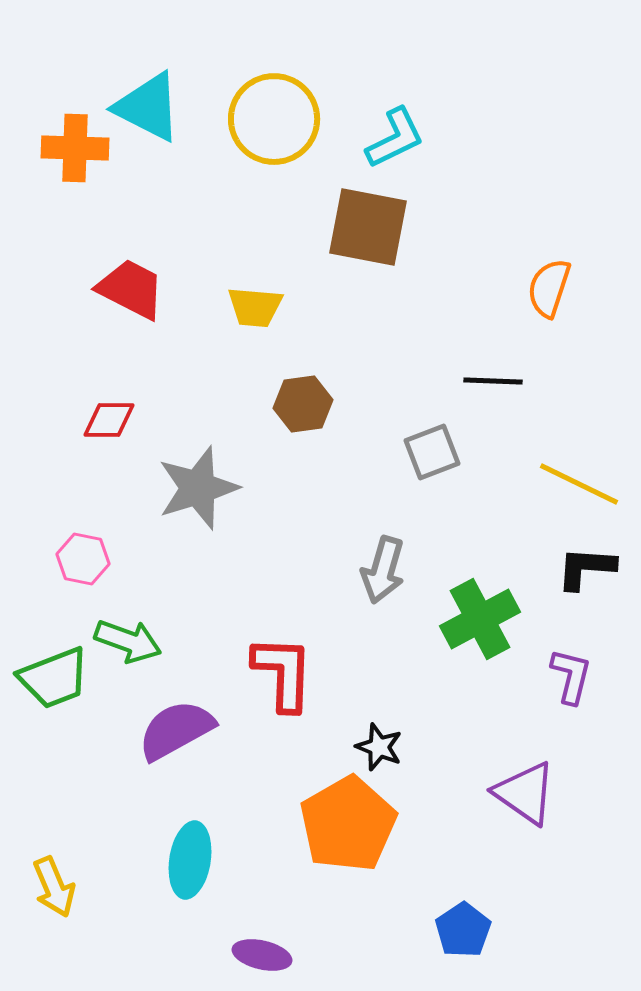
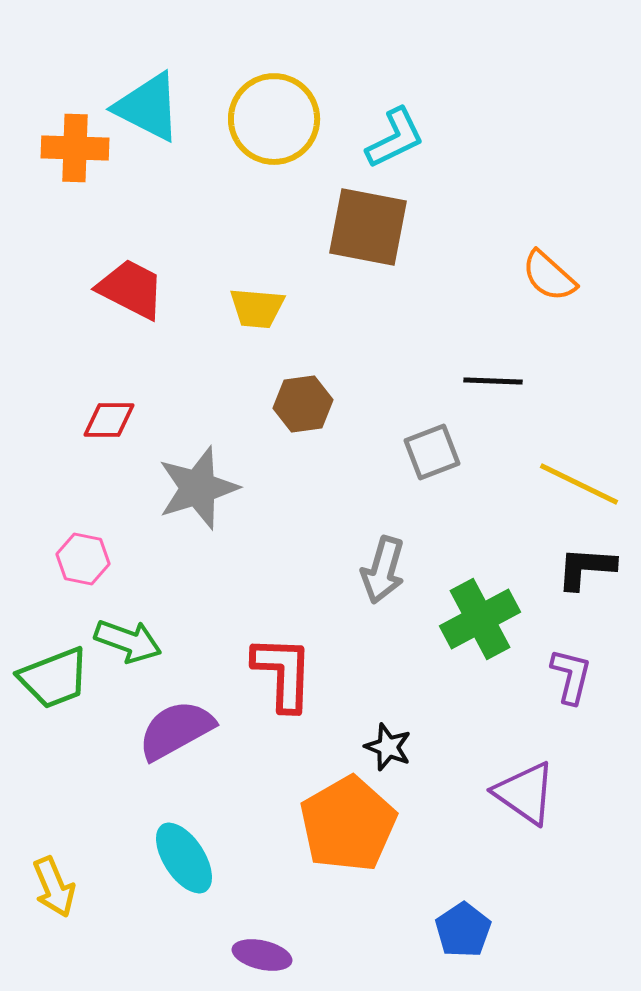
orange semicircle: moved 12 px up; rotated 66 degrees counterclockwise
yellow trapezoid: moved 2 px right, 1 px down
black star: moved 9 px right
cyan ellipse: moved 6 px left, 2 px up; rotated 42 degrees counterclockwise
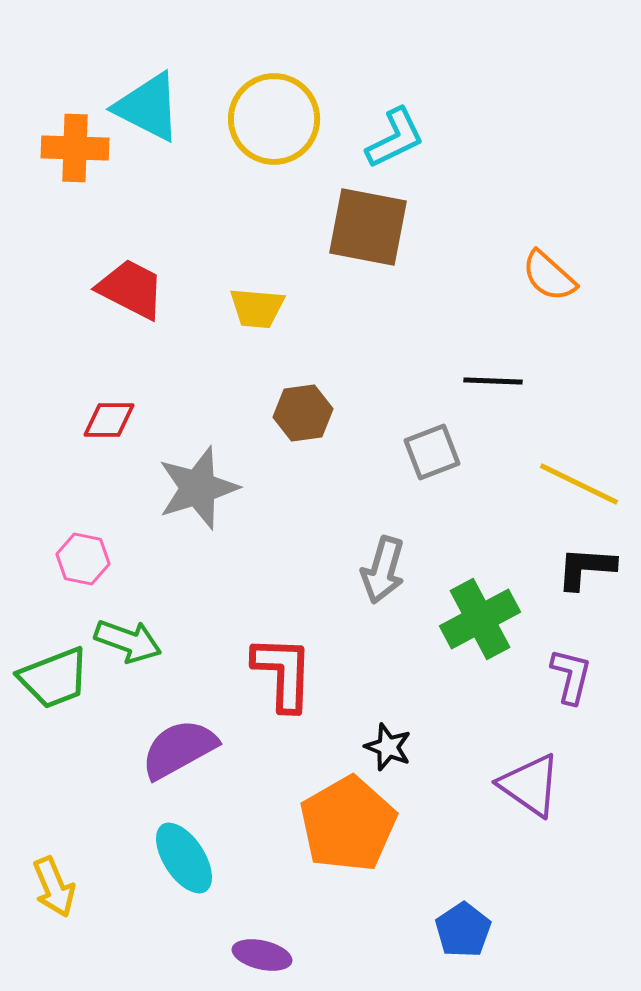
brown hexagon: moved 9 px down
purple semicircle: moved 3 px right, 19 px down
purple triangle: moved 5 px right, 8 px up
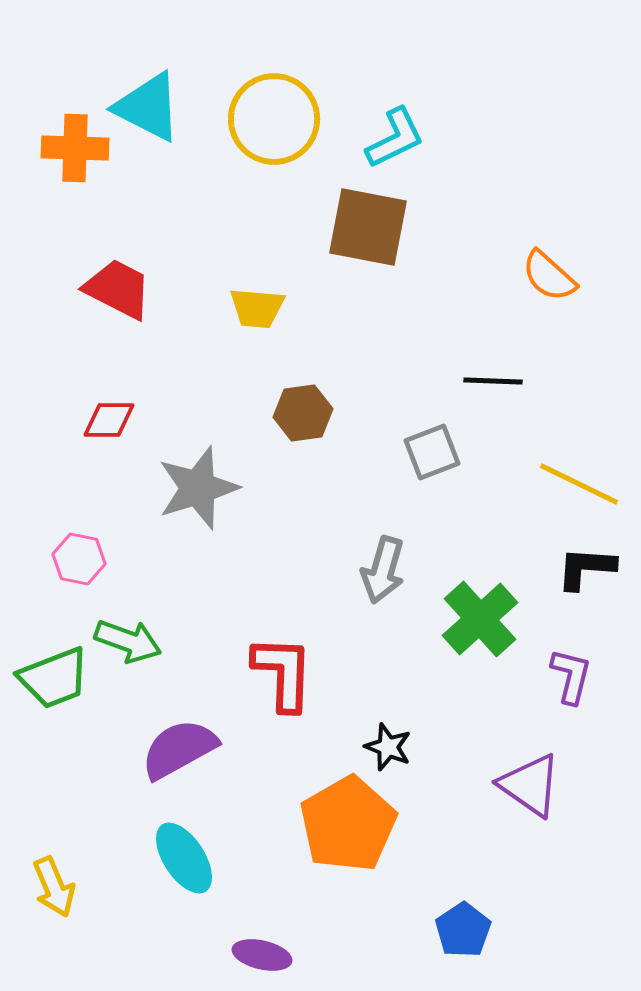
red trapezoid: moved 13 px left
pink hexagon: moved 4 px left
green cross: rotated 14 degrees counterclockwise
